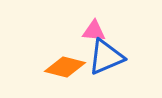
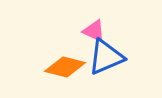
pink triangle: rotated 20 degrees clockwise
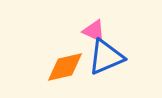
orange diamond: rotated 27 degrees counterclockwise
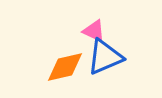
blue triangle: moved 1 px left
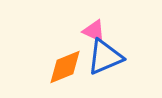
orange diamond: rotated 9 degrees counterclockwise
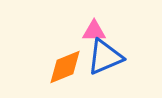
pink triangle: rotated 25 degrees counterclockwise
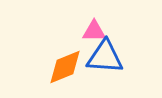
blue triangle: rotated 27 degrees clockwise
